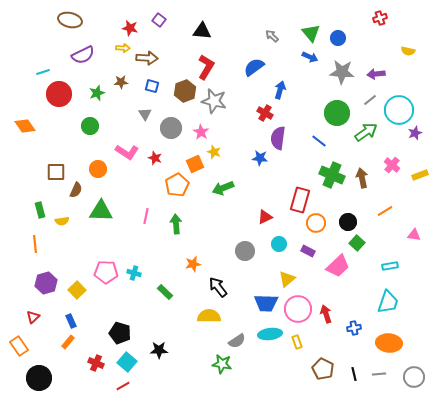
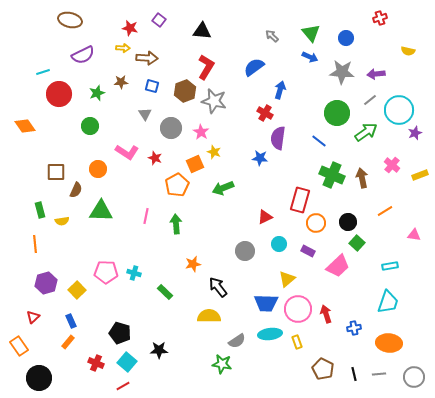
blue circle at (338, 38): moved 8 px right
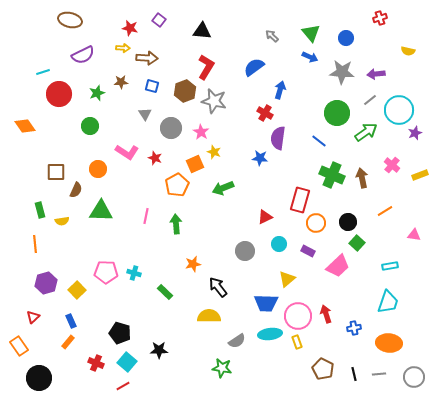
pink circle at (298, 309): moved 7 px down
green star at (222, 364): moved 4 px down
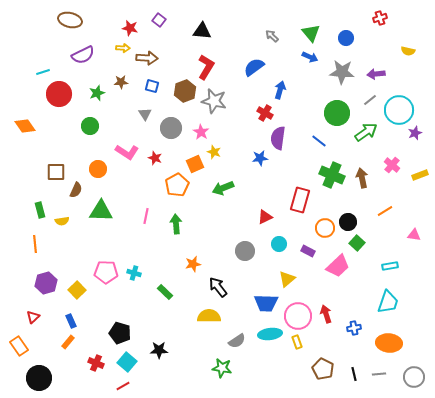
blue star at (260, 158): rotated 14 degrees counterclockwise
orange circle at (316, 223): moved 9 px right, 5 px down
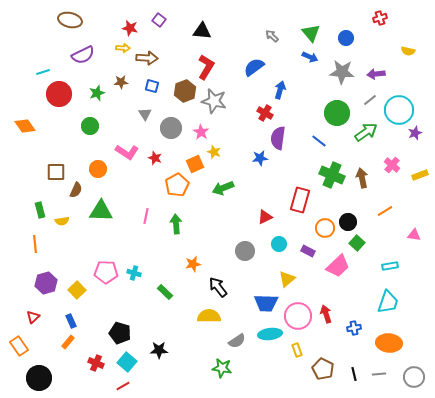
yellow rectangle at (297, 342): moved 8 px down
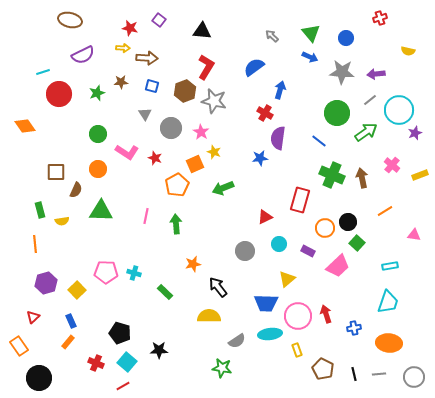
green circle at (90, 126): moved 8 px right, 8 px down
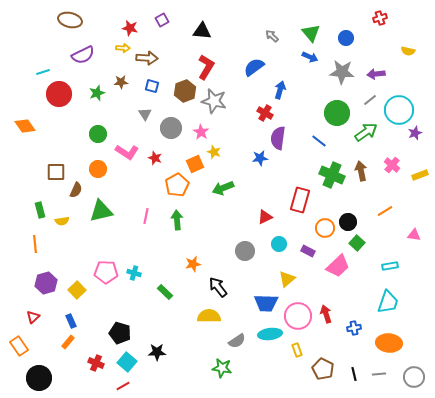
purple square at (159, 20): moved 3 px right; rotated 24 degrees clockwise
brown arrow at (362, 178): moved 1 px left, 7 px up
green triangle at (101, 211): rotated 15 degrees counterclockwise
green arrow at (176, 224): moved 1 px right, 4 px up
black star at (159, 350): moved 2 px left, 2 px down
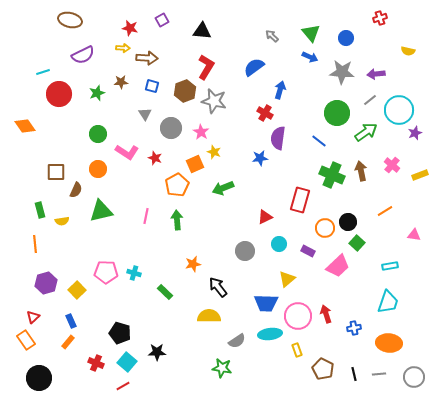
orange rectangle at (19, 346): moved 7 px right, 6 px up
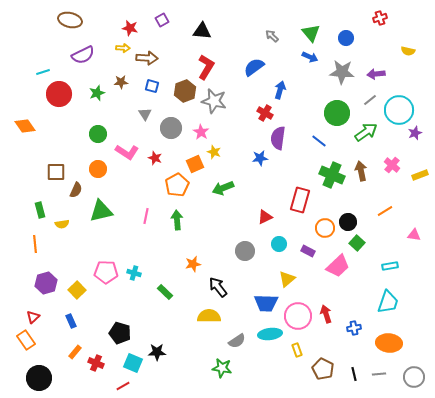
yellow semicircle at (62, 221): moved 3 px down
orange rectangle at (68, 342): moved 7 px right, 10 px down
cyan square at (127, 362): moved 6 px right, 1 px down; rotated 18 degrees counterclockwise
